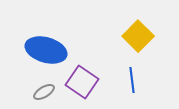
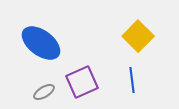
blue ellipse: moved 5 px left, 7 px up; rotated 21 degrees clockwise
purple square: rotated 32 degrees clockwise
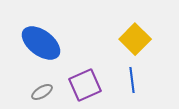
yellow square: moved 3 px left, 3 px down
purple square: moved 3 px right, 3 px down
gray ellipse: moved 2 px left
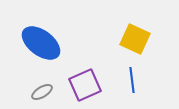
yellow square: rotated 20 degrees counterclockwise
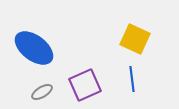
blue ellipse: moved 7 px left, 5 px down
blue line: moved 1 px up
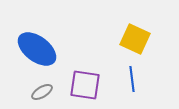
blue ellipse: moved 3 px right, 1 px down
purple square: rotated 32 degrees clockwise
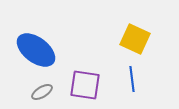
blue ellipse: moved 1 px left, 1 px down
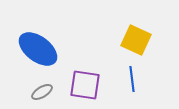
yellow square: moved 1 px right, 1 px down
blue ellipse: moved 2 px right, 1 px up
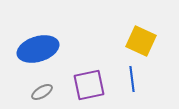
yellow square: moved 5 px right, 1 px down
blue ellipse: rotated 54 degrees counterclockwise
purple square: moved 4 px right; rotated 20 degrees counterclockwise
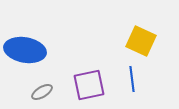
blue ellipse: moved 13 px left, 1 px down; rotated 27 degrees clockwise
